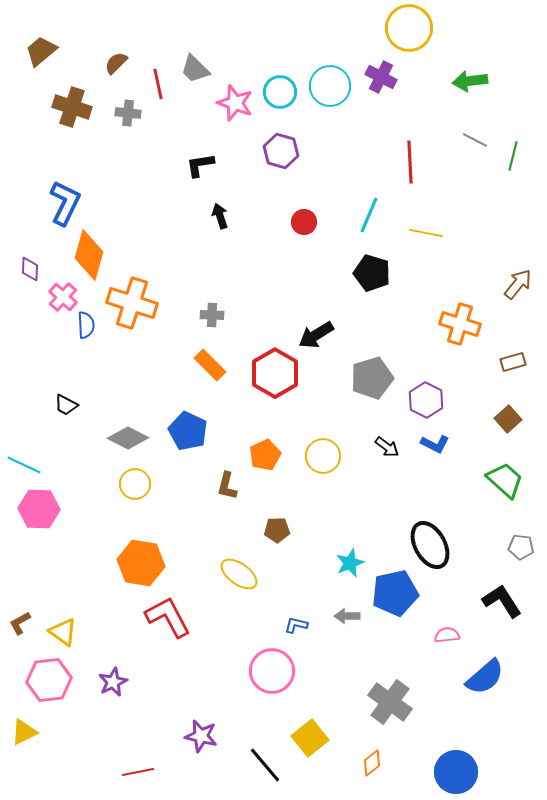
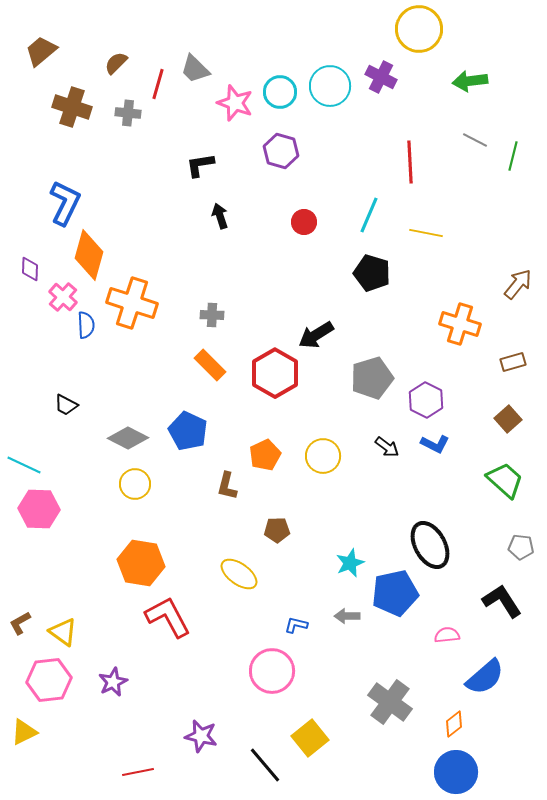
yellow circle at (409, 28): moved 10 px right, 1 px down
red line at (158, 84): rotated 28 degrees clockwise
orange diamond at (372, 763): moved 82 px right, 39 px up
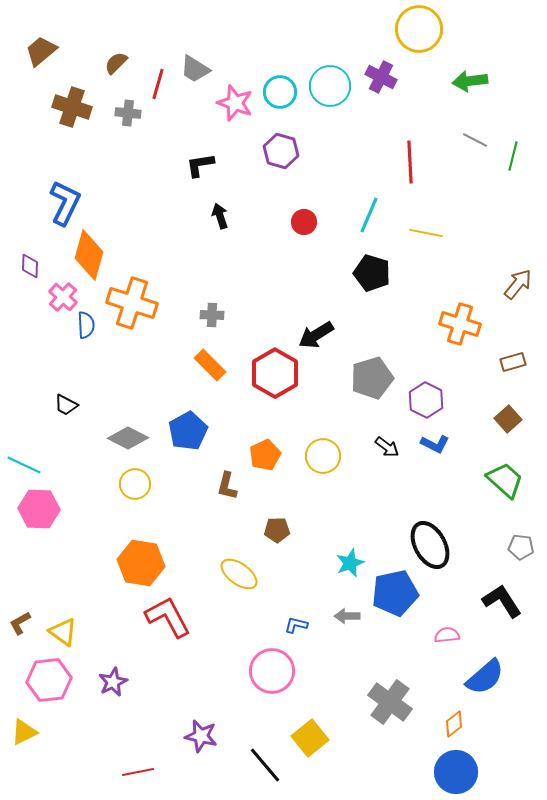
gray trapezoid at (195, 69): rotated 12 degrees counterclockwise
purple diamond at (30, 269): moved 3 px up
blue pentagon at (188, 431): rotated 18 degrees clockwise
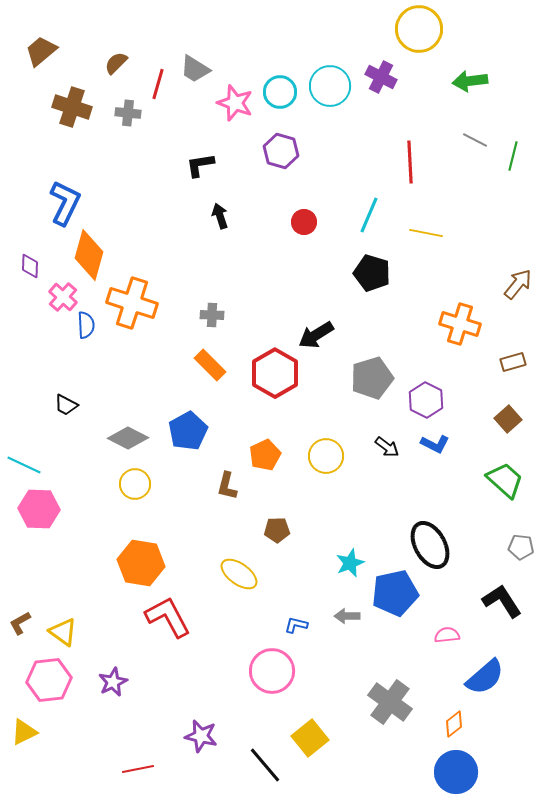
yellow circle at (323, 456): moved 3 px right
red line at (138, 772): moved 3 px up
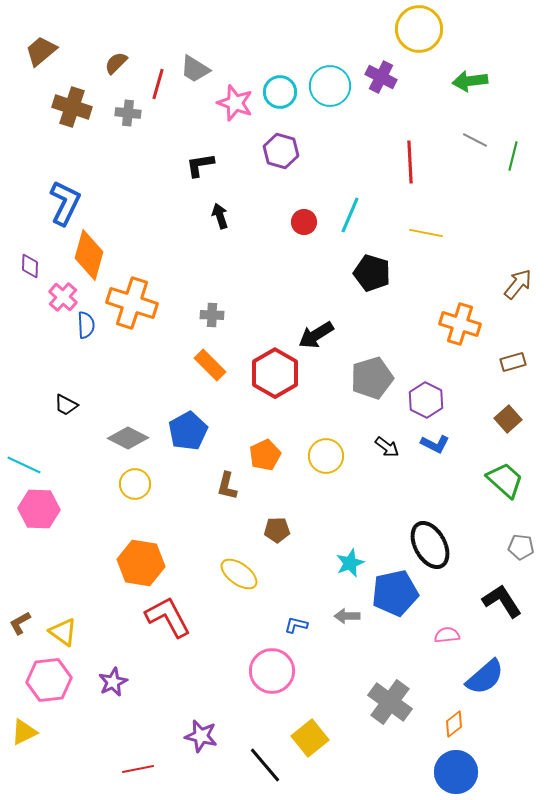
cyan line at (369, 215): moved 19 px left
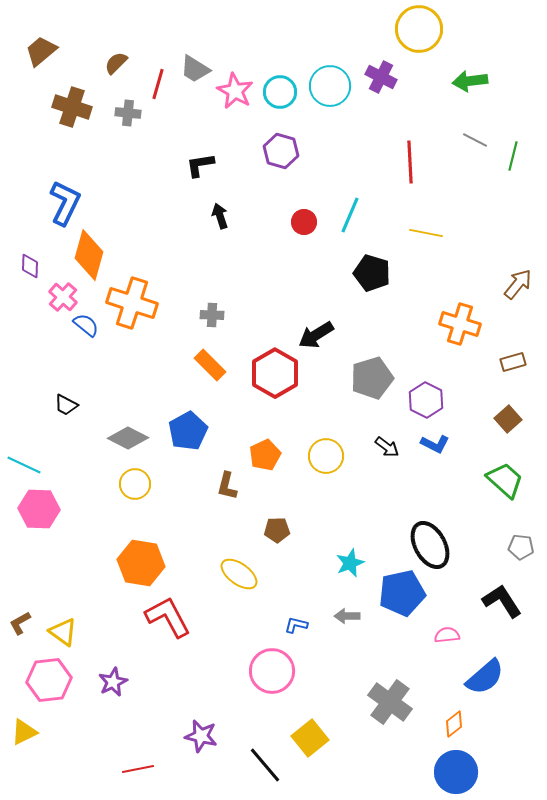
pink star at (235, 103): moved 12 px up; rotated 9 degrees clockwise
blue semicircle at (86, 325): rotated 48 degrees counterclockwise
blue pentagon at (395, 593): moved 7 px right
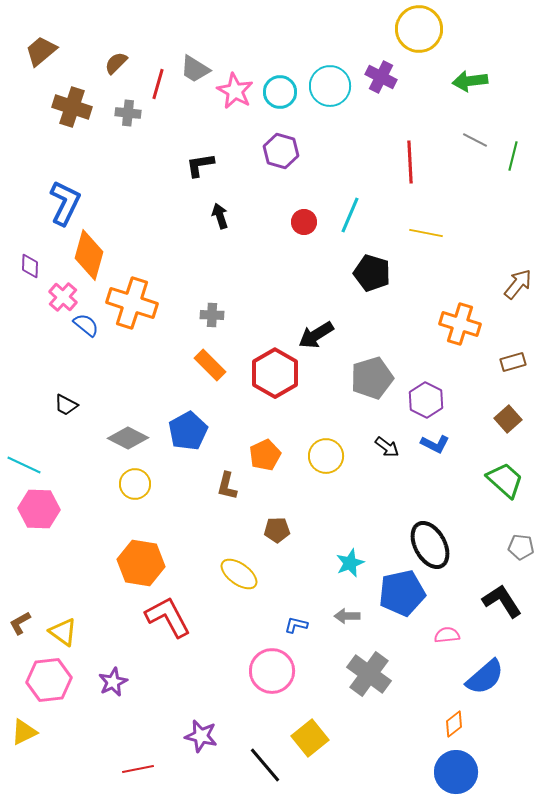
gray cross at (390, 702): moved 21 px left, 28 px up
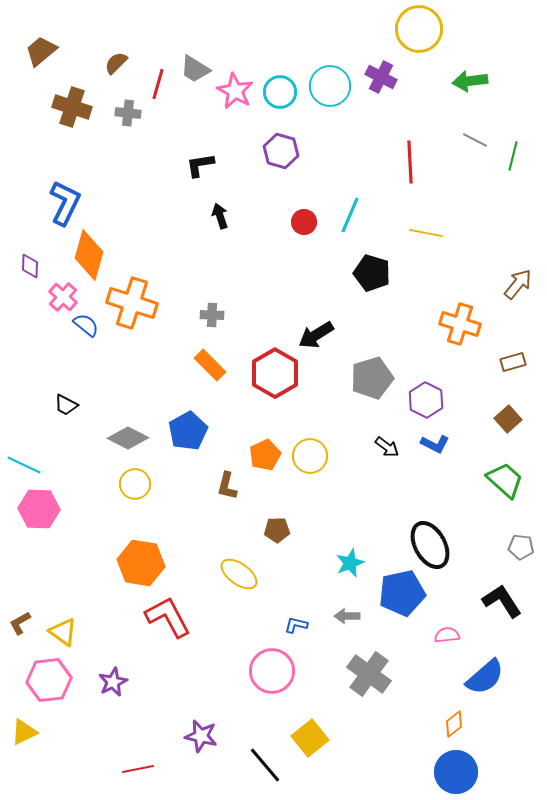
yellow circle at (326, 456): moved 16 px left
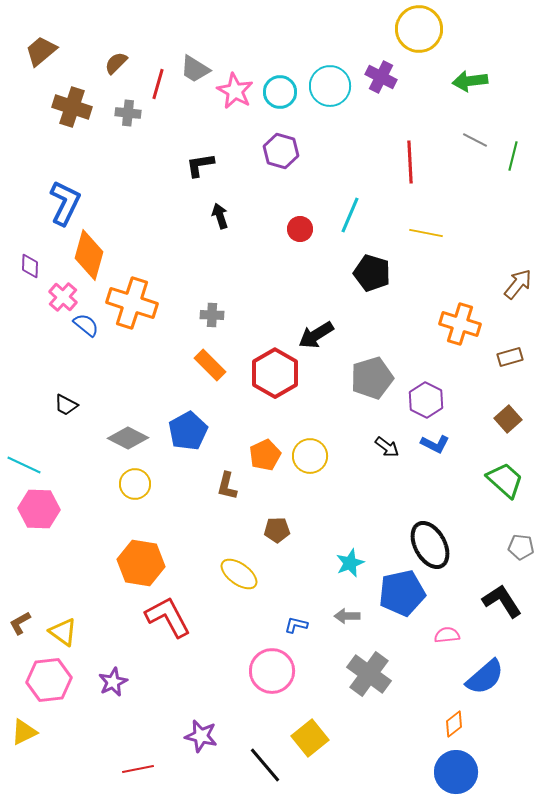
red circle at (304, 222): moved 4 px left, 7 px down
brown rectangle at (513, 362): moved 3 px left, 5 px up
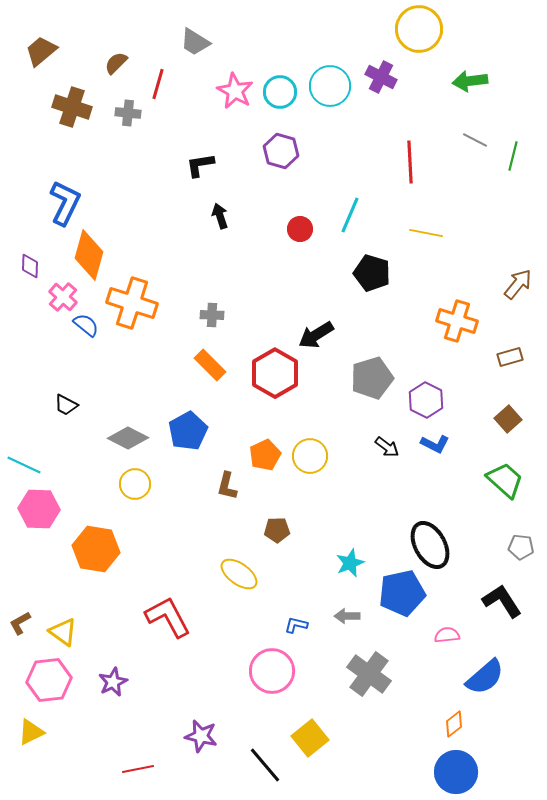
gray trapezoid at (195, 69): moved 27 px up
orange cross at (460, 324): moved 3 px left, 3 px up
orange hexagon at (141, 563): moved 45 px left, 14 px up
yellow triangle at (24, 732): moved 7 px right
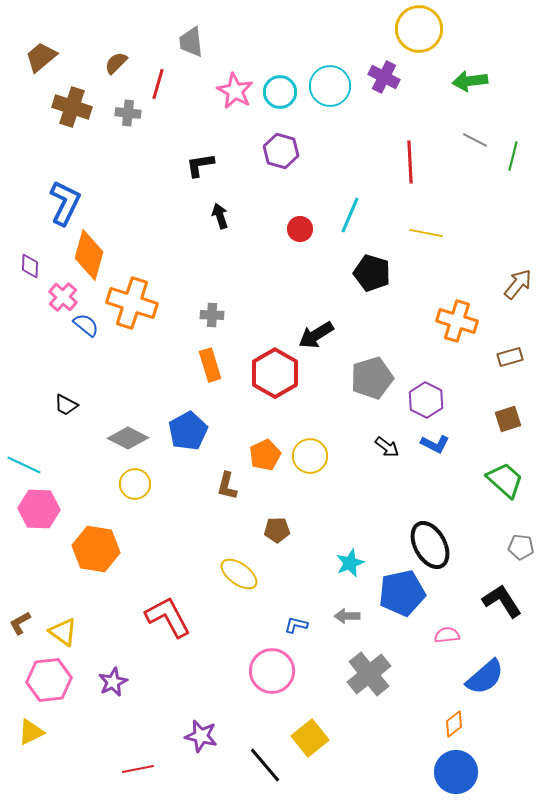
gray trapezoid at (195, 42): moved 4 px left; rotated 52 degrees clockwise
brown trapezoid at (41, 51): moved 6 px down
purple cross at (381, 77): moved 3 px right
orange rectangle at (210, 365): rotated 28 degrees clockwise
brown square at (508, 419): rotated 24 degrees clockwise
gray cross at (369, 674): rotated 15 degrees clockwise
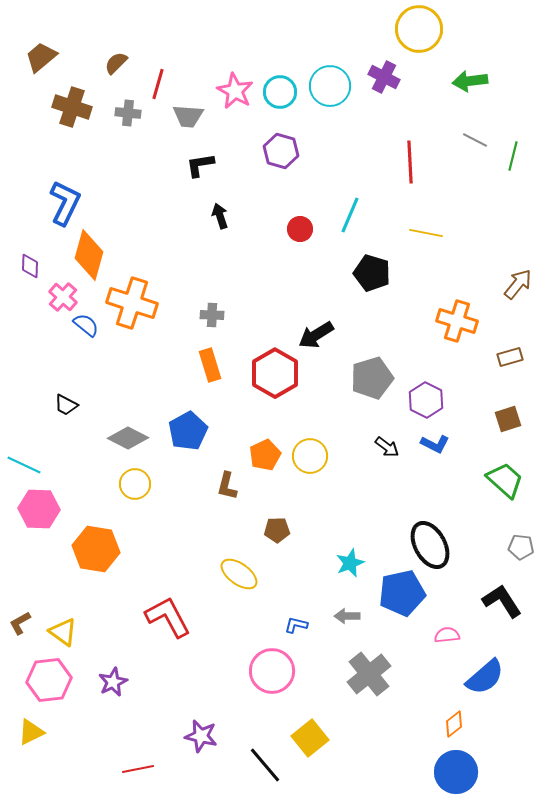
gray trapezoid at (191, 42): moved 3 px left, 74 px down; rotated 80 degrees counterclockwise
